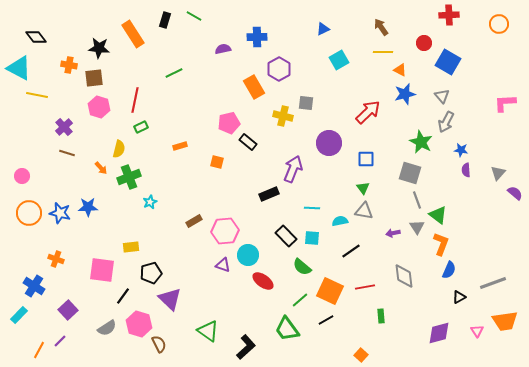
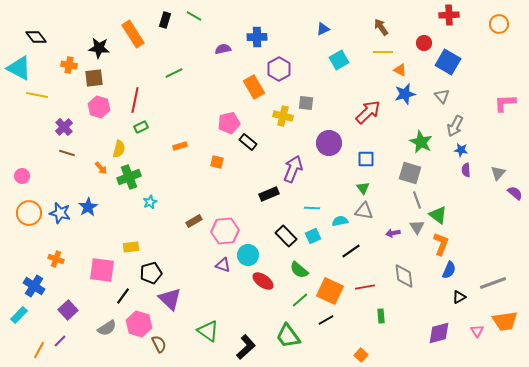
gray arrow at (446, 122): moved 9 px right, 4 px down
blue star at (88, 207): rotated 30 degrees counterclockwise
cyan square at (312, 238): moved 1 px right, 2 px up; rotated 28 degrees counterclockwise
green semicircle at (302, 267): moved 3 px left, 3 px down
green trapezoid at (287, 329): moved 1 px right, 7 px down
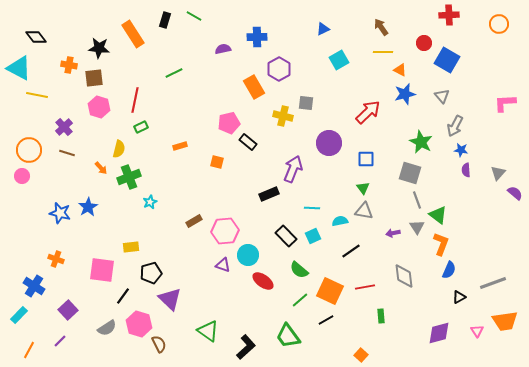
blue square at (448, 62): moved 1 px left, 2 px up
orange circle at (29, 213): moved 63 px up
orange line at (39, 350): moved 10 px left
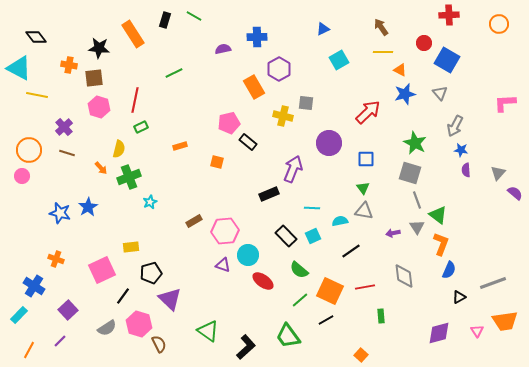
gray triangle at (442, 96): moved 2 px left, 3 px up
green star at (421, 142): moved 6 px left, 1 px down
pink square at (102, 270): rotated 32 degrees counterclockwise
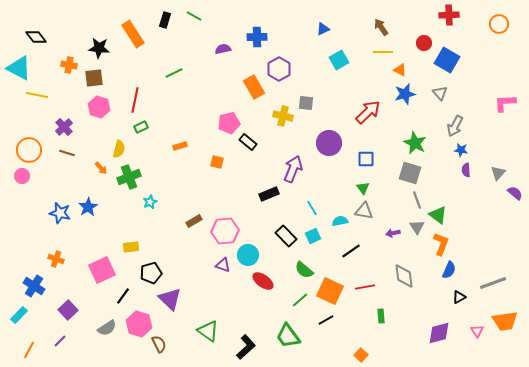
cyan line at (312, 208): rotated 56 degrees clockwise
green semicircle at (299, 270): moved 5 px right
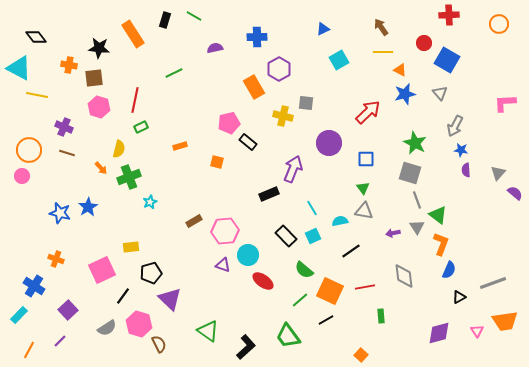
purple semicircle at (223, 49): moved 8 px left, 1 px up
purple cross at (64, 127): rotated 24 degrees counterclockwise
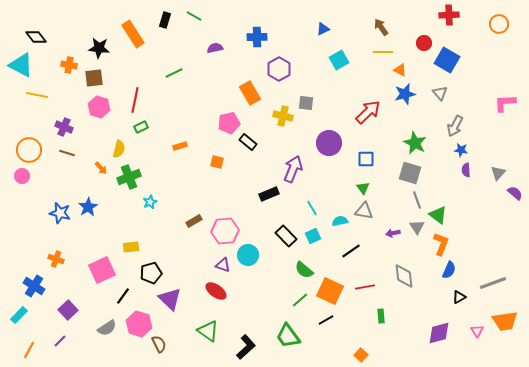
cyan triangle at (19, 68): moved 2 px right, 3 px up
orange rectangle at (254, 87): moved 4 px left, 6 px down
red ellipse at (263, 281): moved 47 px left, 10 px down
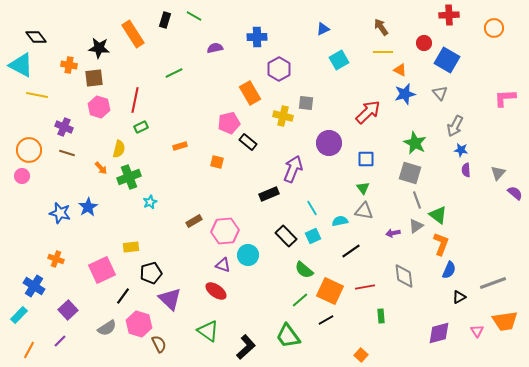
orange circle at (499, 24): moved 5 px left, 4 px down
pink L-shape at (505, 103): moved 5 px up
gray triangle at (417, 227): moved 1 px left, 1 px up; rotated 28 degrees clockwise
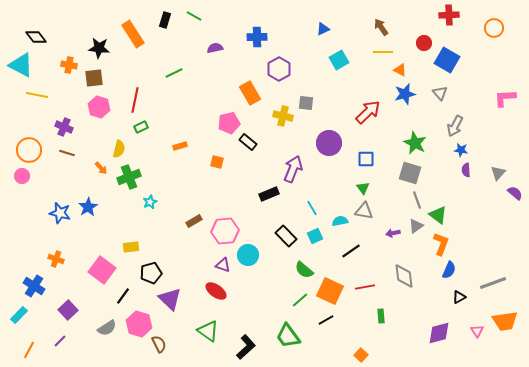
cyan square at (313, 236): moved 2 px right
pink square at (102, 270): rotated 28 degrees counterclockwise
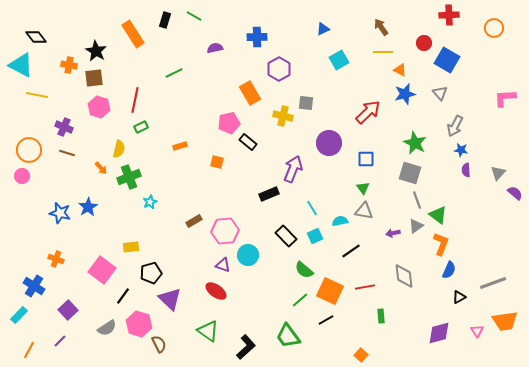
black star at (99, 48): moved 3 px left, 3 px down; rotated 25 degrees clockwise
